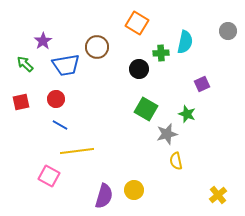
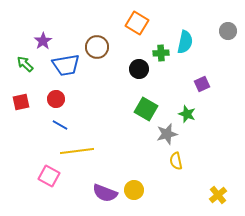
purple semicircle: moved 1 px right, 3 px up; rotated 95 degrees clockwise
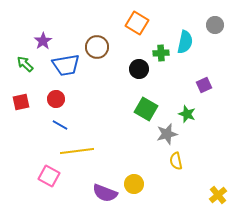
gray circle: moved 13 px left, 6 px up
purple square: moved 2 px right, 1 px down
yellow circle: moved 6 px up
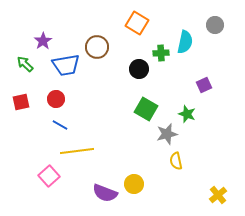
pink square: rotated 20 degrees clockwise
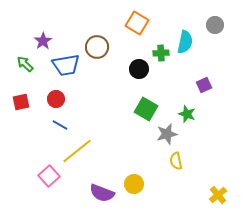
yellow line: rotated 32 degrees counterclockwise
purple semicircle: moved 3 px left
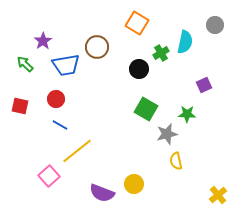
green cross: rotated 28 degrees counterclockwise
red square: moved 1 px left, 4 px down; rotated 24 degrees clockwise
green star: rotated 18 degrees counterclockwise
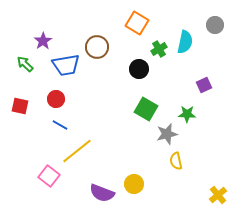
green cross: moved 2 px left, 4 px up
pink square: rotated 10 degrees counterclockwise
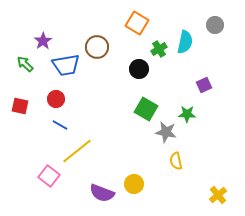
gray star: moved 1 px left, 2 px up; rotated 25 degrees clockwise
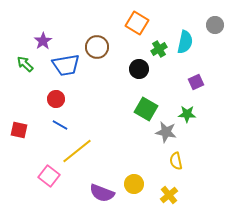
purple square: moved 8 px left, 3 px up
red square: moved 1 px left, 24 px down
yellow cross: moved 49 px left
